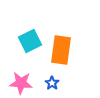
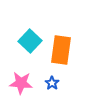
cyan square: rotated 20 degrees counterclockwise
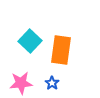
pink star: rotated 10 degrees counterclockwise
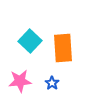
orange rectangle: moved 2 px right, 2 px up; rotated 12 degrees counterclockwise
pink star: moved 1 px left, 2 px up
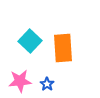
blue star: moved 5 px left, 1 px down
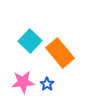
orange rectangle: moved 3 px left, 5 px down; rotated 36 degrees counterclockwise
pink star: moved 3 px right, 1 px down
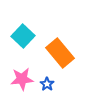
cyan square: moved 7 px left, 5 px up
pink star: moved 1 px left, 3 px up
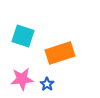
cyan square: rotated 25 degrees counterclockwise
orange rectangle: rotated 68 degrees counterclockwise
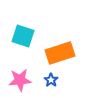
pink star: moved 2 px left, 1 px down
blue star: moved 4 px right, 4 px up
